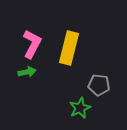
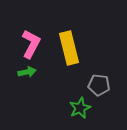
pink L-shape: moved 1 px left
yellow rectangle: rotated 28 degrees counterclockwise
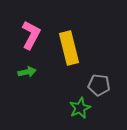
pink L-shape: moved 9 px up
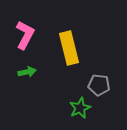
pink L-shape: moved 6 px left
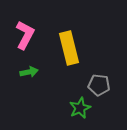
green arrow: moved 2 px right
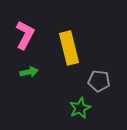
gray pentagon: moved 4 px up
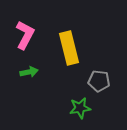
green star: rotated 15 degrees clockwise
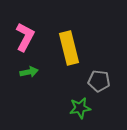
pink L-shape: moved 2 px down
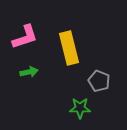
pink L-shape: rotated 44 degrees clockwise
gray pentagon: rotated 15 degrees clockwise
green star: rotated 10 degrees clockwise
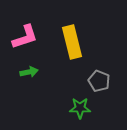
yellow rectangle: moved 3 px right, 6 px up
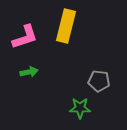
yellow rectangle: moved 6 px left, 16 px up; rotated 28 degrees clockwise
gray pentagon: rotated 15 degrees counterclockwise
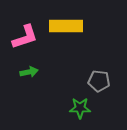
yellow rectangle: rotated 76 degrees clockwise
